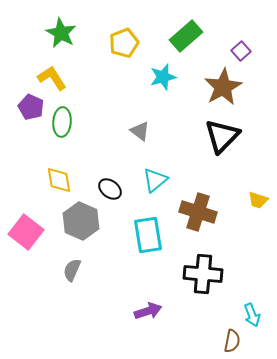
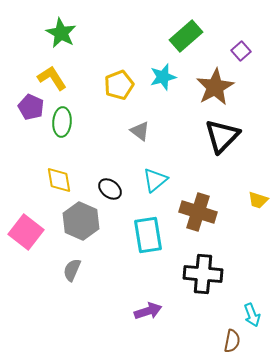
yellow pentagon: moved 5 px left, 42 px down
brown star: moved 8 px left
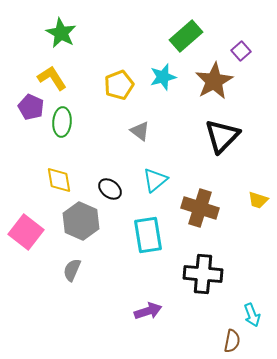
brown star: moved 1 px left, 6 px up
brown cross: moved 2 px right, 4 px up
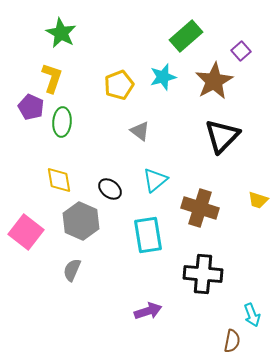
yellow L-shape: rotated 52 degrees clockwise
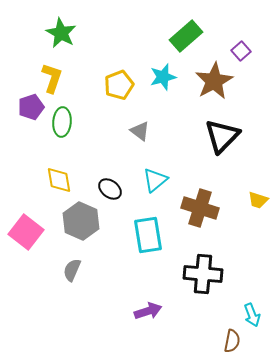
purple pentagon: rotated 30 degrees clockwise
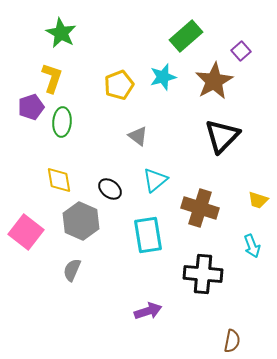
gray triangle: moved 2 px left, 5 px down
cyan arrow: moved 69 px up
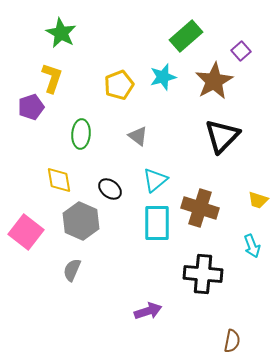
green ellipse: moved 19 px right, 12 px down
cyan rectangle: moved 9 px right, 12 px up; rotated 9 degrees clockwise
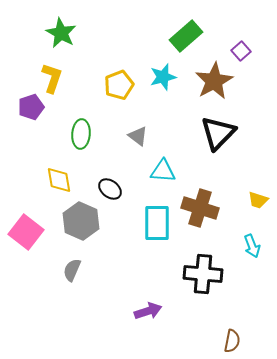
black triangle: moved 4 px left, 3 px up
cyan triangle: moved 8 px right, 9 px up; rotated 44 degrees clockwise
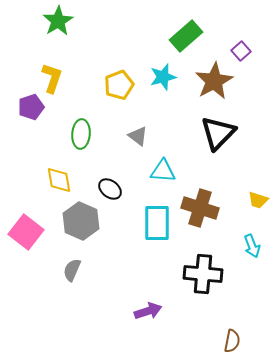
green star: moved 3 px left, 12 px up; rotated 12 degrees clockwise
